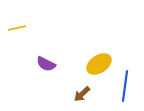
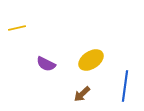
yellow ellipse: moved 8 px left, 4 px up
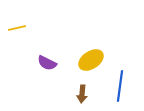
purple semicircle: moved 1 px right, 1 px up
blue line: moved 5 px left
brown arrow: rotated 42 degrees counterclockwise
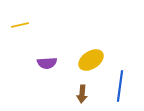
yellow line: moved 3 px right, 3 px up
purple semicircle: rotated 30 degrees counterclockwise
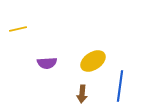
yellow line: moved 2 px left, 4 px down
yellow ellipse: moved 2 px right, 1 px down
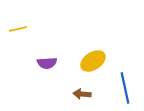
blue line: moved 5 px right, 2 px down; rotated 20 degrees counterclockwise
brown arrow: rotated 90 degrees clockwise
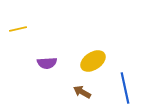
brown arrow: moved 2 px up; rotated 24 degrees clockwise
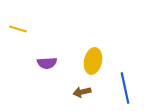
yellow line: rotated 30 degrees clockwise
yellow ellipse: rotated 45 degrees counterclockwise
brown arrow: rotated 42 degrees counterclockwise
